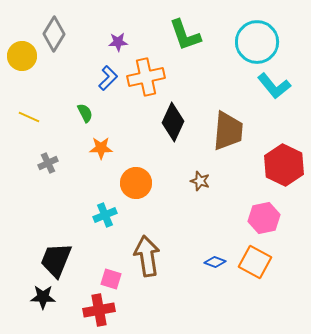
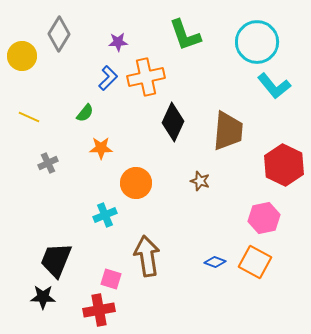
gray diamond: moved 5 px right
green semicircle: rotated 66 degrees clockwise
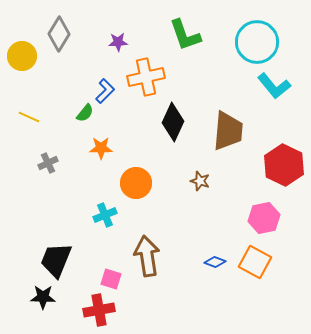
blue L-shape: moved 3 px left, 13 px down
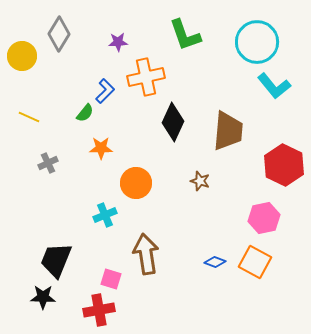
brown arrow: moved 1 px left, 2 px up
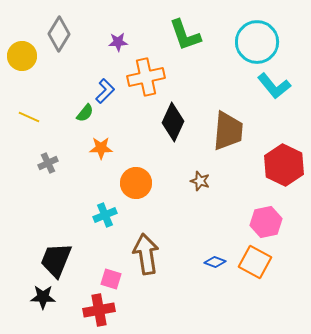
pink hexagon: moved 2 px right, 4 px down
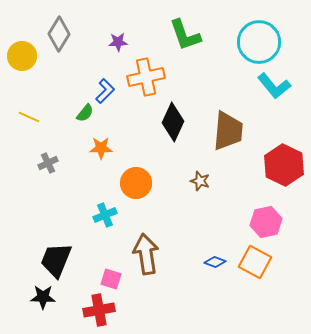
cyan circle: moved 2 px right
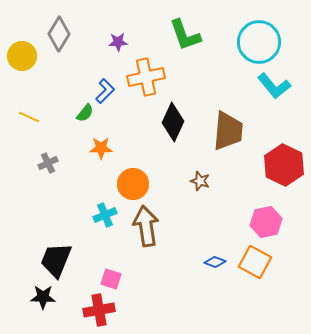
orange circle: moved 3 px left, 1 px down
brown arrow: moved 28 px up
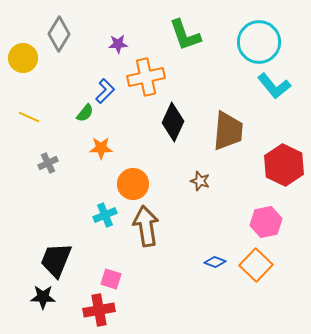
purple star: moved 2 px down
yellow circle: moved 1 px right, 2 px down
orange square: moved 1 px right, 3 px down; rotated 16 degrees clockwise
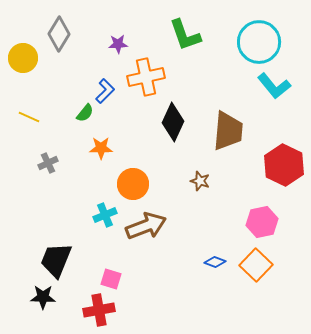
pink hexagon: moved 4 px left
brown arrow: rotated 78 degrees clockwise
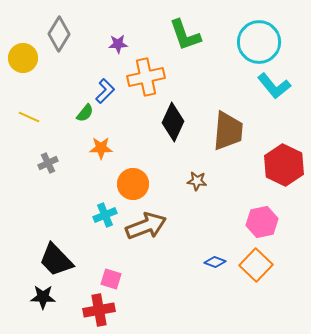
brown star: moved 3 px left; rotated 12 degrees counterclockwise
black trapezoid: rotated 66 degrees counterclockwise
